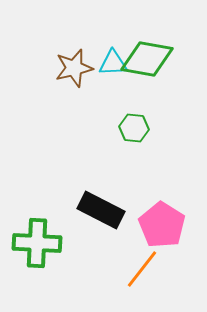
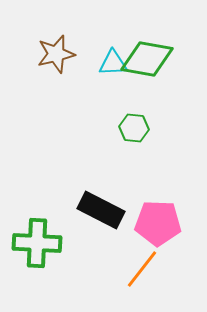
brown star: moved 18 px left, 14 px up
pink pentagon: moved 4 px left, 2 px up; rotated 30 degrees counterclockwise
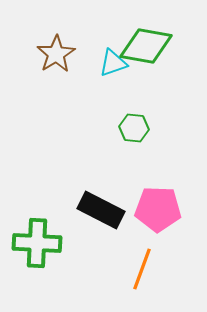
brown star: rotated 18 degrees counterclockwise
green diamond: moved 1 px left, 13 px up
cyan triangle: rotated 16 degrees counterclockwise
pink pentagon: moved 14 px up
orange line: rotated 18 degrees counterclockwise
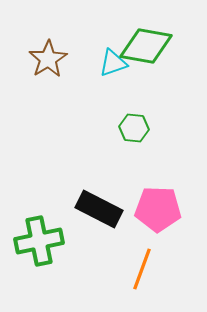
brown star: moved 8 px left, 5 px down
black rectangle: moved 2 px left, 1 px up
green cross: moved 2 px right, 2 px up; rotated 15 degrees counterclockwise
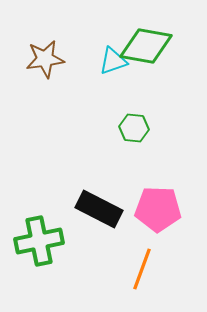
brown star: moved 3 px left; rotated 24 degrees clockwise
cyan triangle: moved 2 px up
